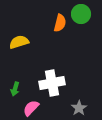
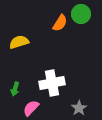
orange semicircle: rotated 18 degrees clockwise
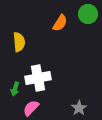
green circle: moved 7 px right
yellow semicircle: rotated 102 degrees clockwise
white cross: moved 14 px left, 5 px up
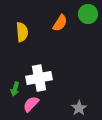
yellow semicircle: moved 3 px right, 10 px up
white cross: moved 1 px right
pink semicircle: moved 4 px up
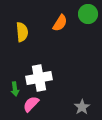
green arrow: rotated 24 degrees counterclockwise
gray star: moved 3 px right, 1 px up
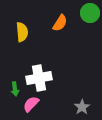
green circle: moved 2 px right, 1 px up
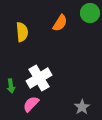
white cross: rotated 20 degrees counterclockwise
green arrow: moved 4 px left, 3 px up
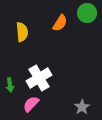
green circle: moved 3 px left
green arrow: moved 1 px left, 1 px up
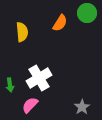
pink semicircle: moved 1 px left, 1 px down
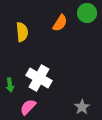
white cross: rotated 30 degrees counterclockwise
pink semicircle: moved 2 px left, 2 px down
